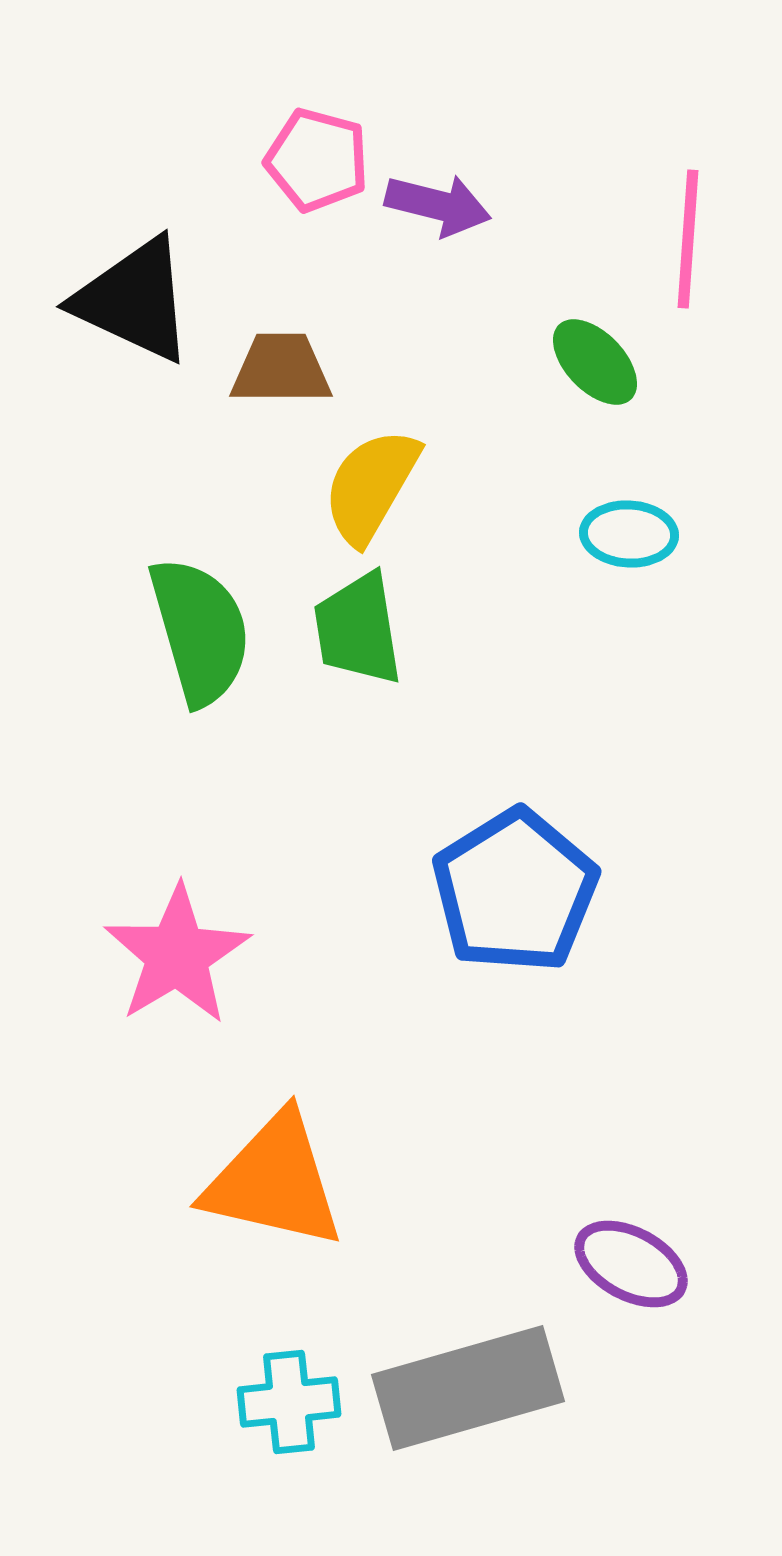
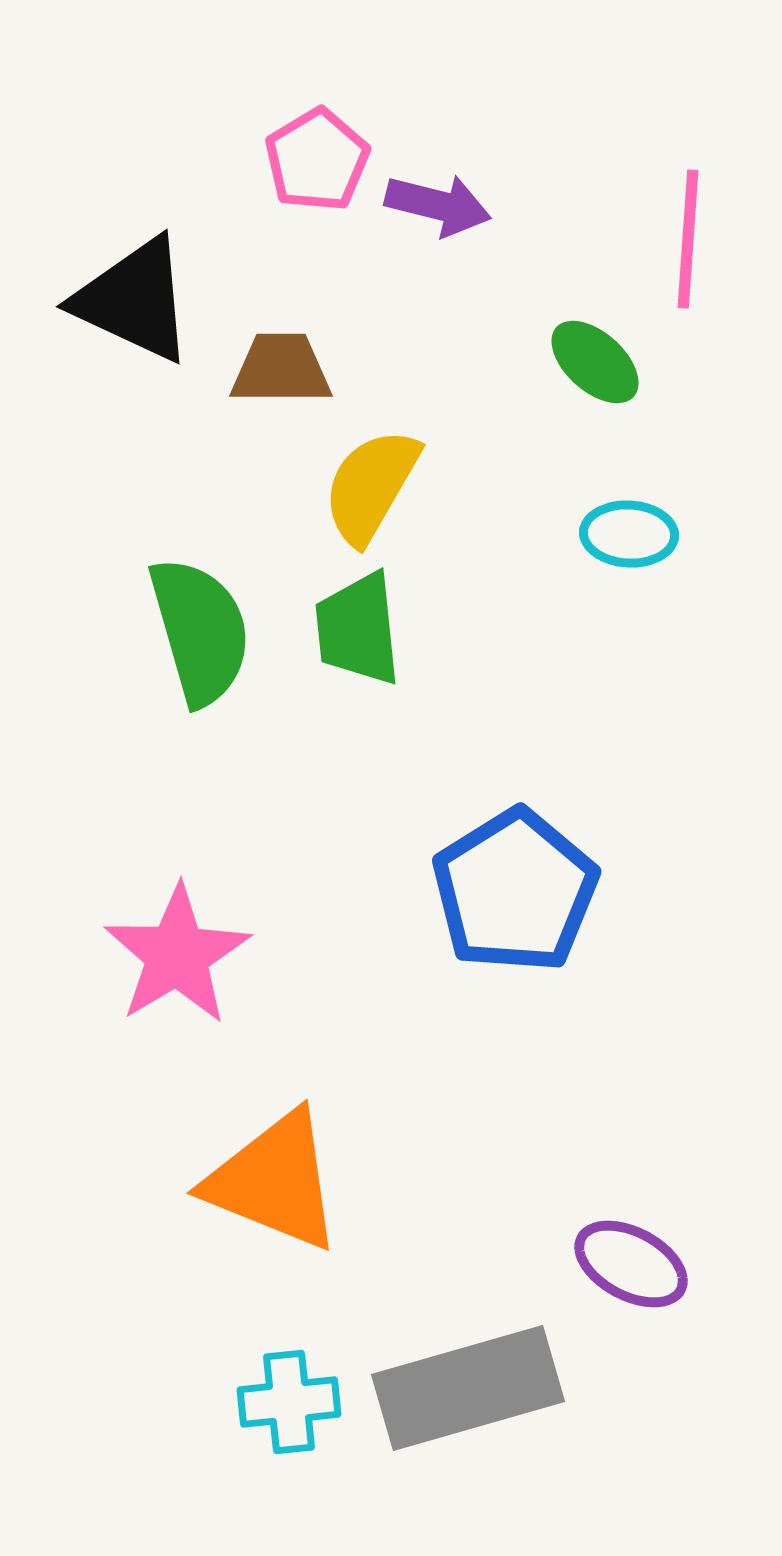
pink pentagon: rotated 26 degrees clockwise
green ellipse: rotated 4 degrees counterclockwise
green trapezoid: rotated 3 degrees clockwise
orange triangle: rotated 9 degrees clockwise
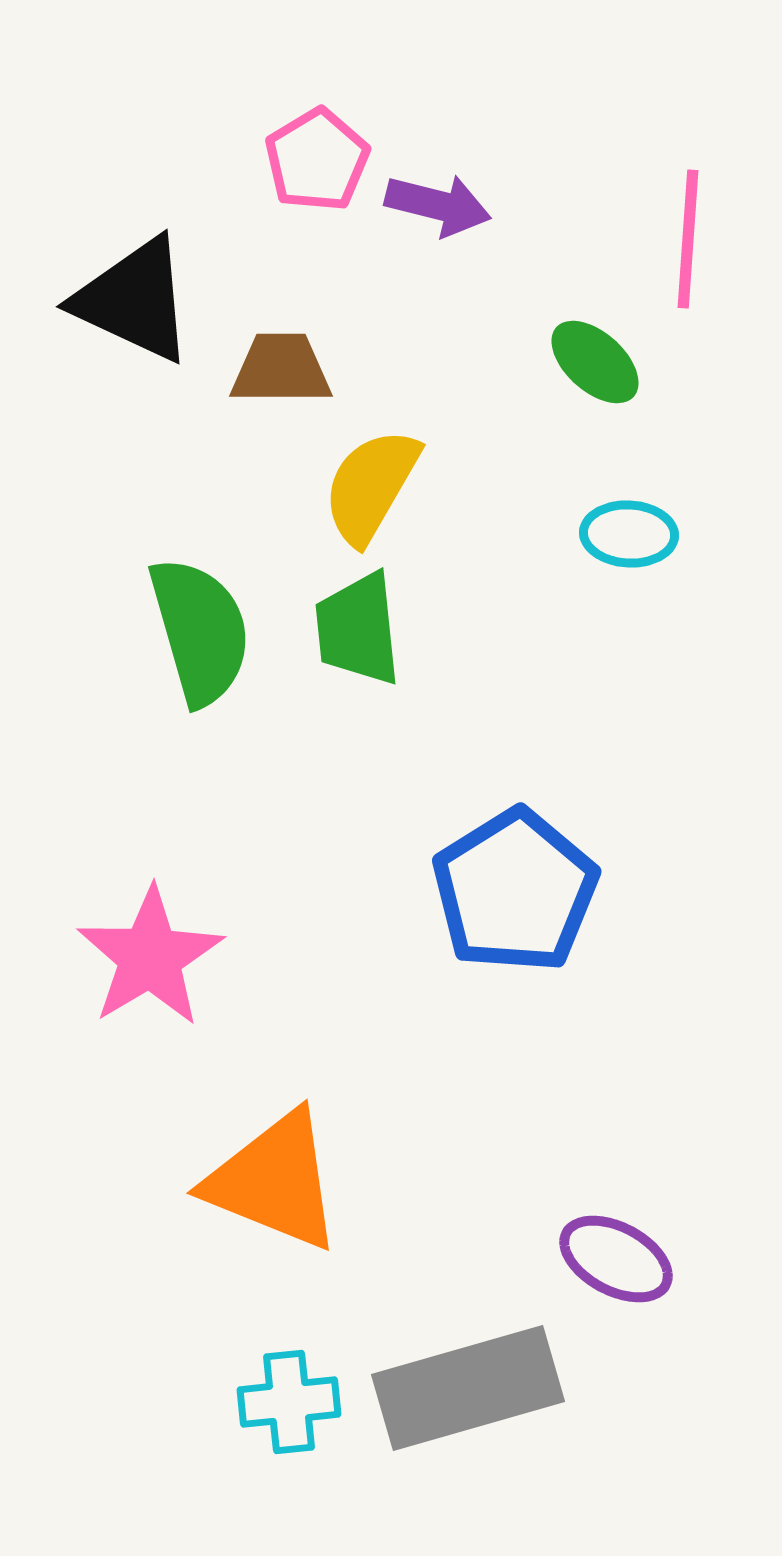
pink star: moved 27 px left, 2 px down
purple ellipse: moved 15 px left, 5 px up
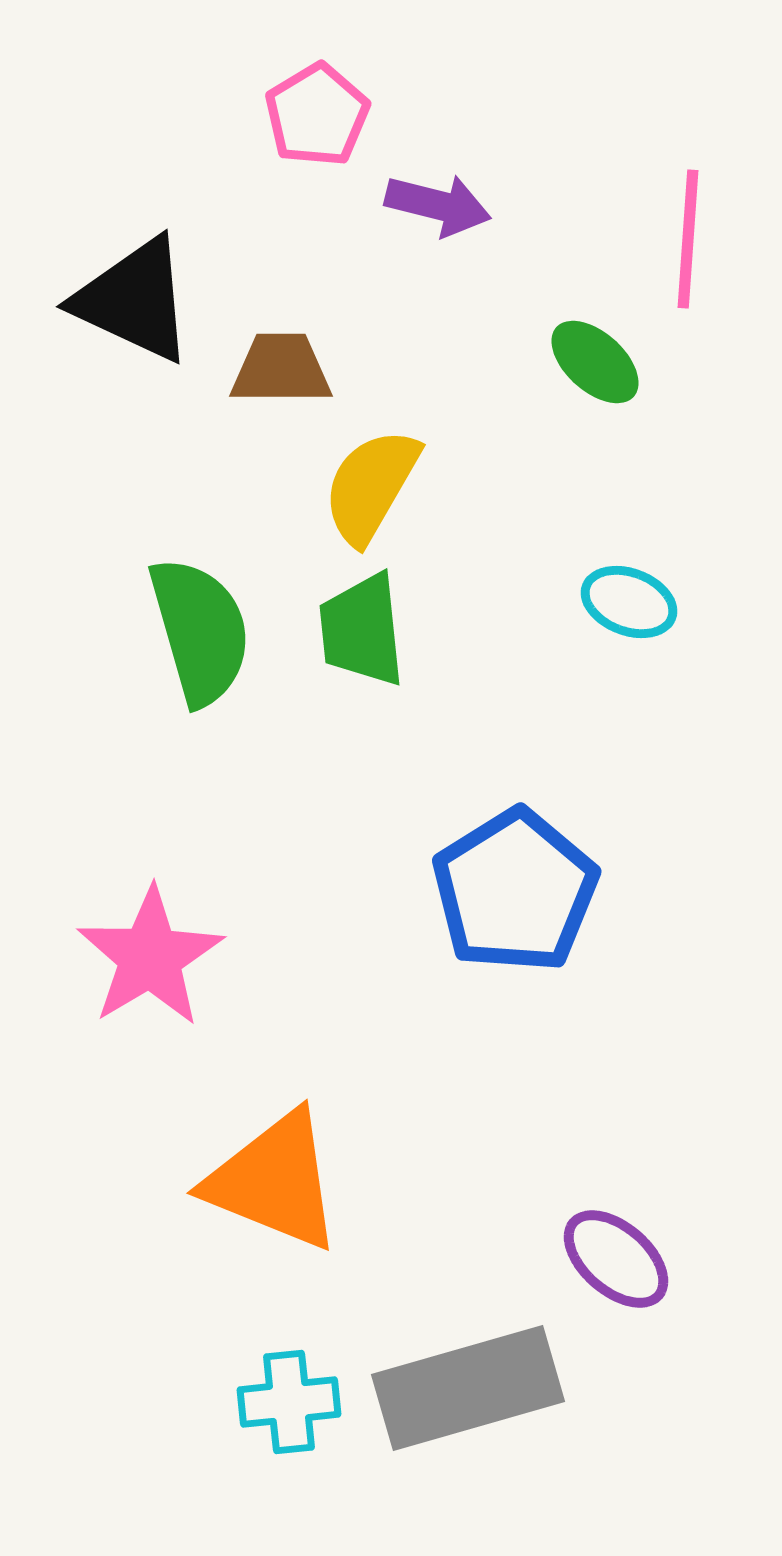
pink pentagon: moved 45 px up
cyan ellipse: moved 68 px down; rotated 18 degrees clockwise
green trapezoid: moved 4 px right, 1 px down
purple ellipse: rotated 13 degrees clockwise
